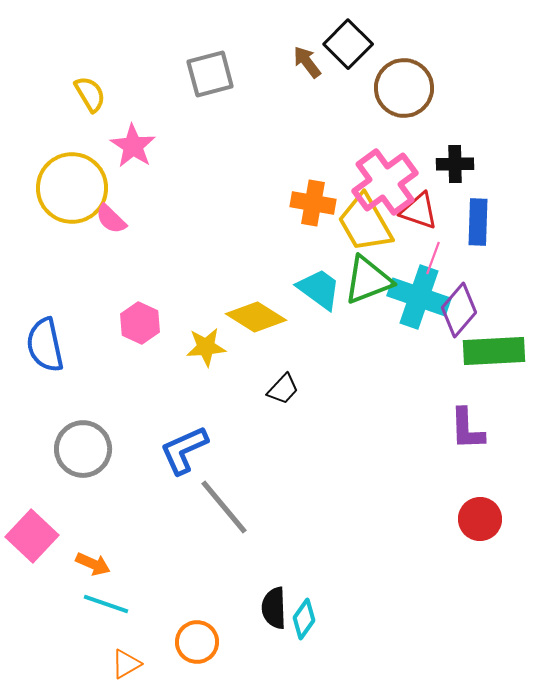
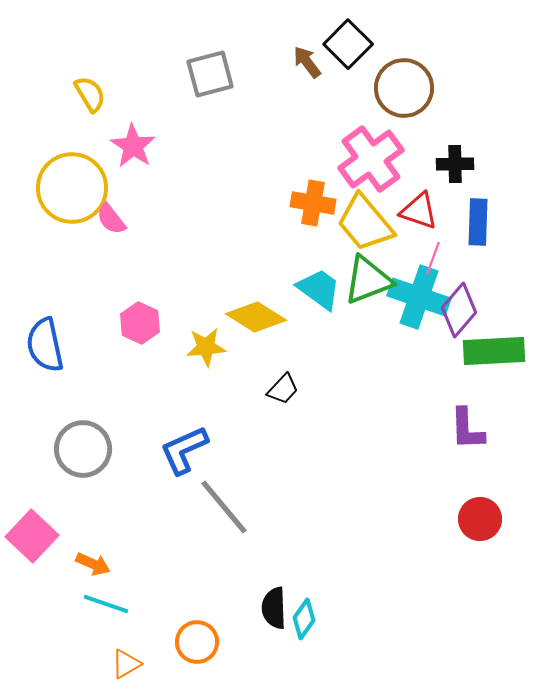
pink cross: moved 14 px left, 23 px up
pink semicircle: rotated 8 degrees clockwise
yellow trapezoid: rotated 10 degrees counterclockwise
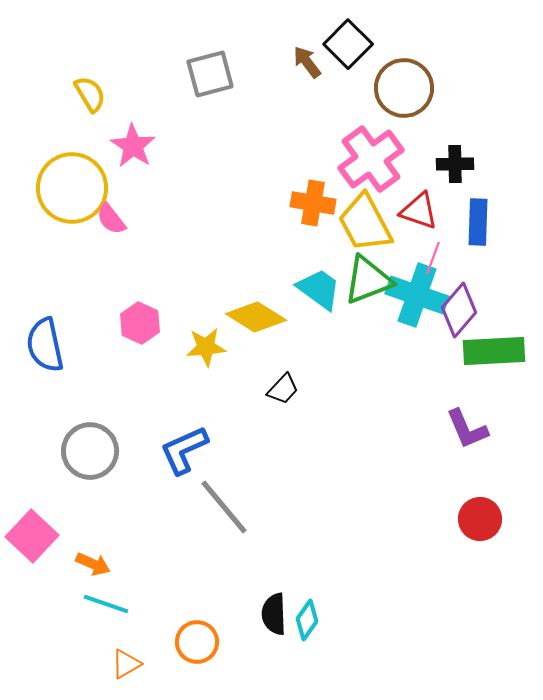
yellow trapezoid: rotated 12 degrees clockwise
cyan cross: moved 2 px left, 2 px up
purple L-shape: rotated 21 degrees counterclockwise
gray circle: moved 7 px right, 2 px down
black semicircle: moved 6 px down
cyan diamond: moved 3 px right, 1 px down
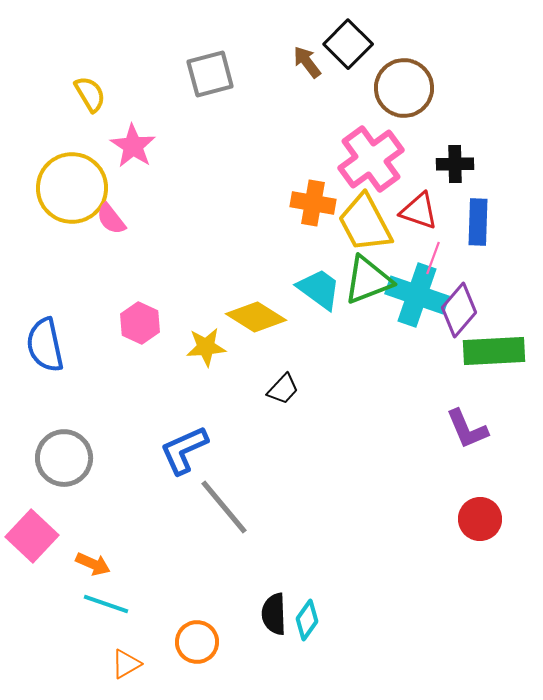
gray circle: moved 26 px left, 7 px down
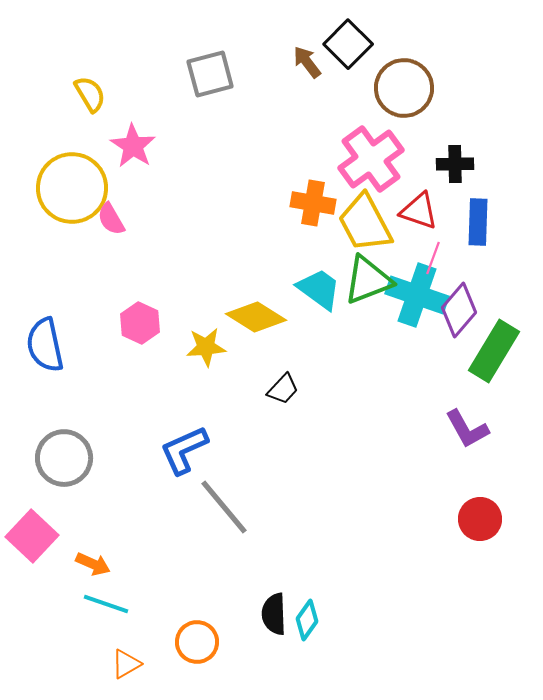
pink semicircle: rotated 8 degrees clockwise
green rectangle: rotated 56 degrees counterclockwise
purple L-shape: rotated 6 degrees counterclockwise
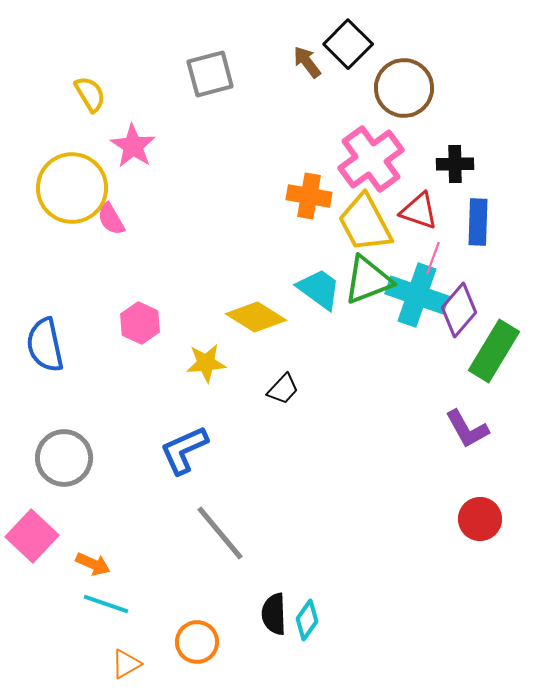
orange cross: moved 4 px left, 7 px up
yellow star: moved 16 px down
gray line: moved 4 px left, 26 px down
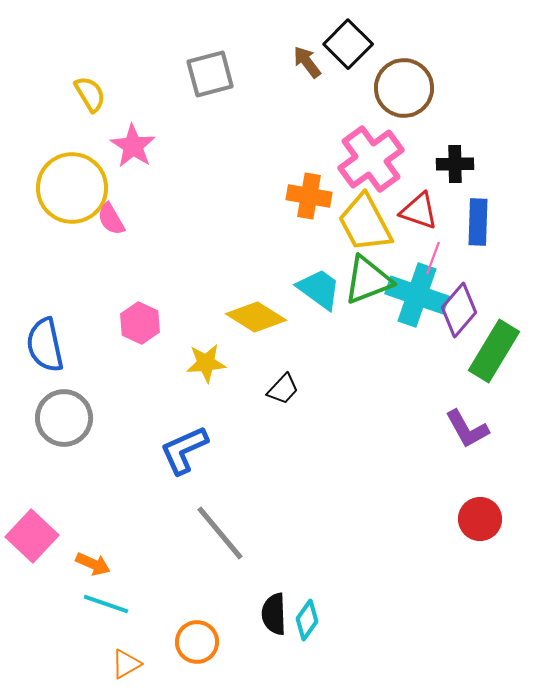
gray circle: moved 40 px up
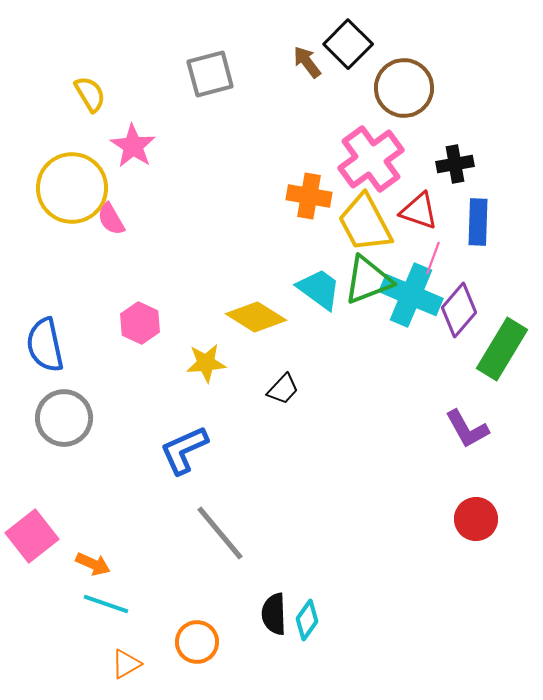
black cross: rotated 9 degrees counterclockwise
cyan cross: moved 6 px left; rotated 4 degrees clockwise
green rectangle: moved 8 px right, 2 px up
red circle: moved 4 px left
pink square: rotated 9 degrees clockwise
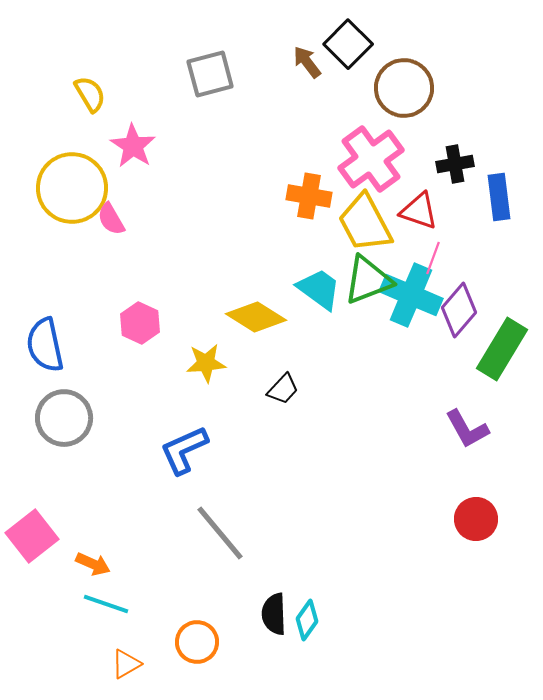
blue rectangle: moved 21 px right, 25 px up; rotated 9 degrees counterclockwise
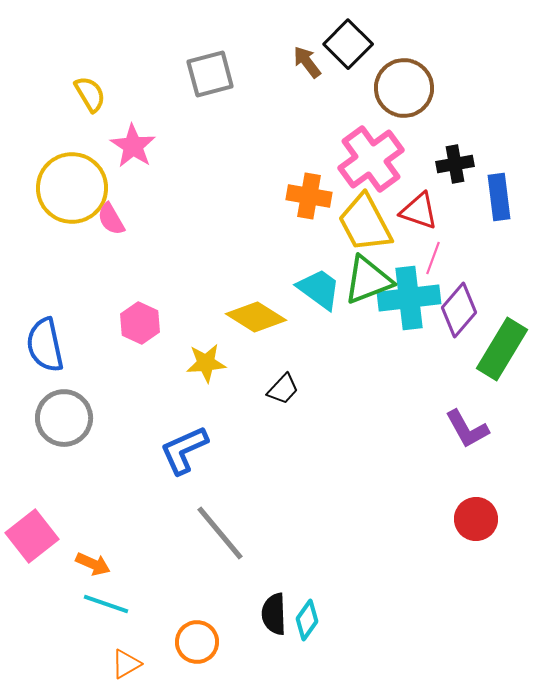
cyan cross: moved 2 px left, 3 px down; rotated 30 degrees counterclockwise
